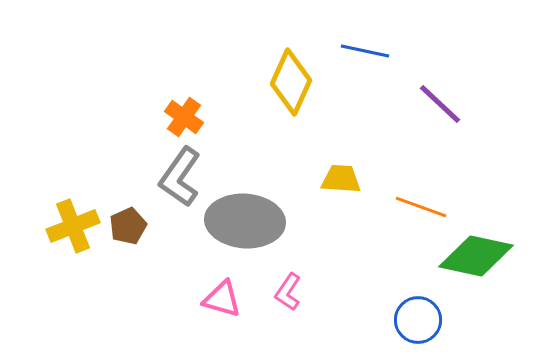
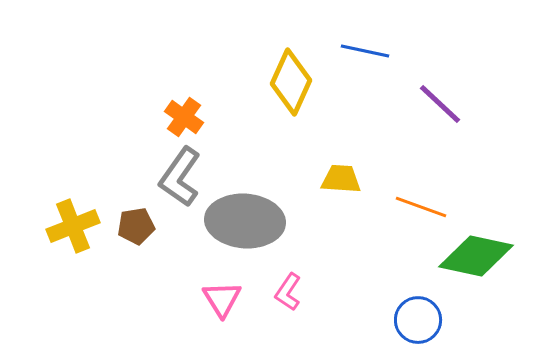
brown pentagon: moved 8 px right; rotated 15 degrees clockwise
pink triangle: rotated 42 degrees clockwise
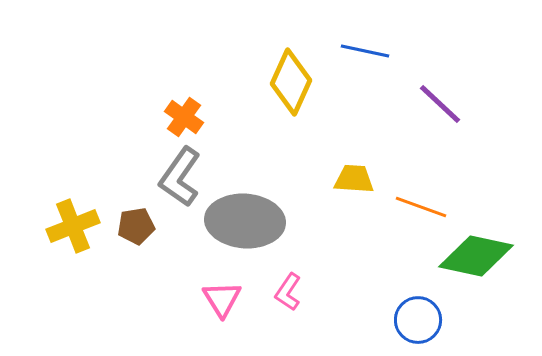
yellow trapezoid: moved 13 px right
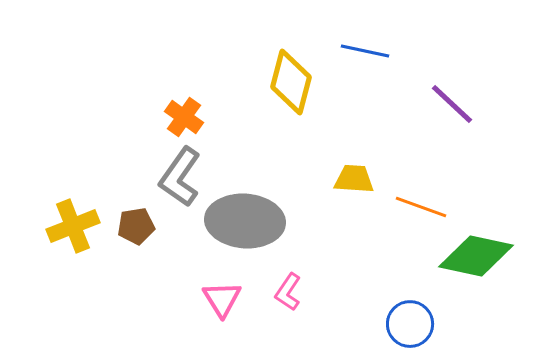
yellow diamond: rotated 10 degrees counterclockwise
purple line: moved 12 px right
blue circle: moved 8 px left, 4 px down
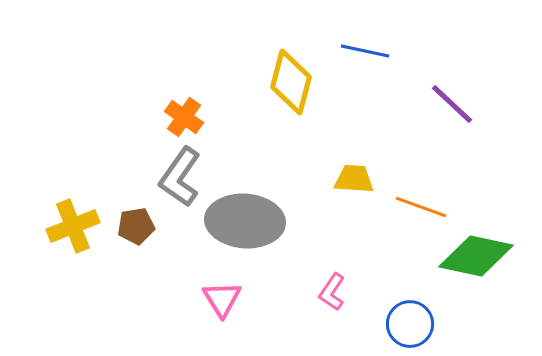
pink L-shape: moved 44 px right
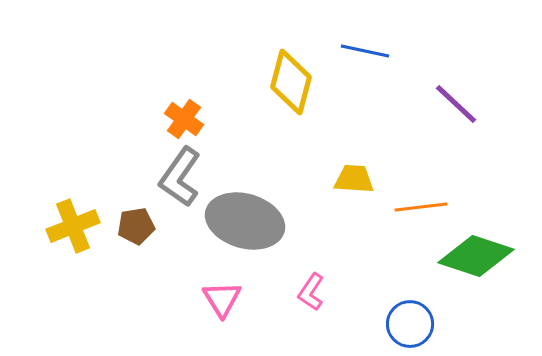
purple line: moved 4 px right
orange cross: moved 2 px down
orange line: rotated 27 degrees counterclockwise
gray ellipse: rotated 12 degrees clockwise
green diamond: rotated 6 degrees clockwise
pink L-shape: moved 21 px left
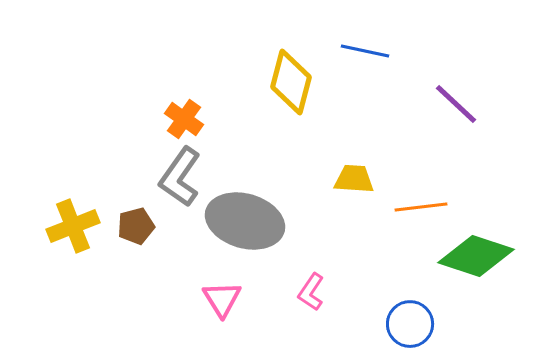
brown pentagon: rotated 6 degrees counterclockwise
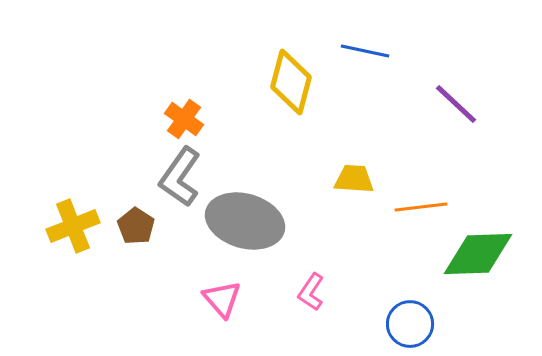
brown pentagon: rotated 24 degrees counterclockwise
green diamond: moved 2 px right, 2 px up; rotated 20 degrees counterclockwise
pink triangle: rotated 9 degrees counterclockwise
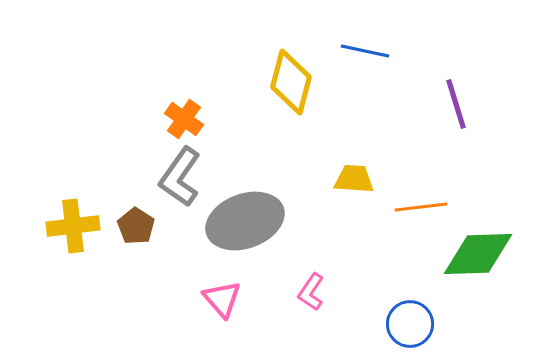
purple line: rotated 30 degrees clockwise
gray ellipse: rotated 36 degrees counterclockwise
yellow cross: rotated 15 degrees clockwise
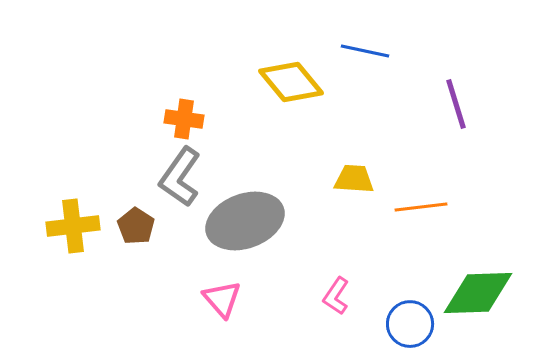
yellow diamond: rotated 54 degrees counterclockwise
orange cross: rotated 27 degrees counterclockwise
green diamond: moved 39 px down
pink L-shape: moved 25 px right, 4 px down
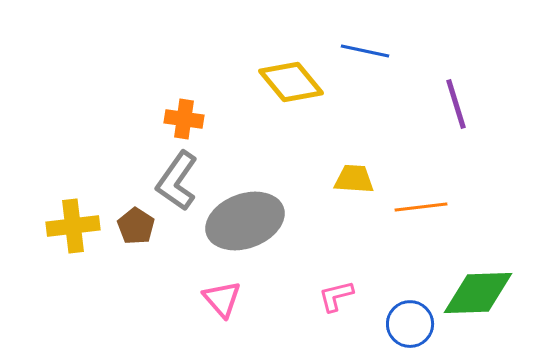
gray L-shape: moved 3 px left, 4 px down
pink L-shape: rotated 42 degrees clockwise
